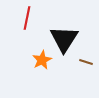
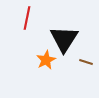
orange star: moved 4 px right
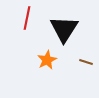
black triangle: moved 10 px up
orange star: moved 1 px right
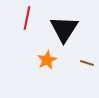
brown line: moved 1 px right, 1 px down
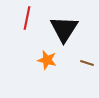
orange star: rotated 30 degrees counterclockwise
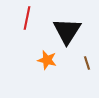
black triangle: moved 3 px right, 2 px down
brown line: rotated 56 degrees clockwise
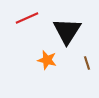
red line: rotated 55 degrees clockwise
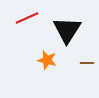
black triangle: moved 1 px up
brown line: rotated 72 degrees counterclockwise
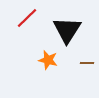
red line: rotated 20 degrees counterclockwise
orange star: moved 1 px right
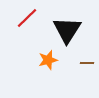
orange star: rotated 30 degrees counterclockwise
